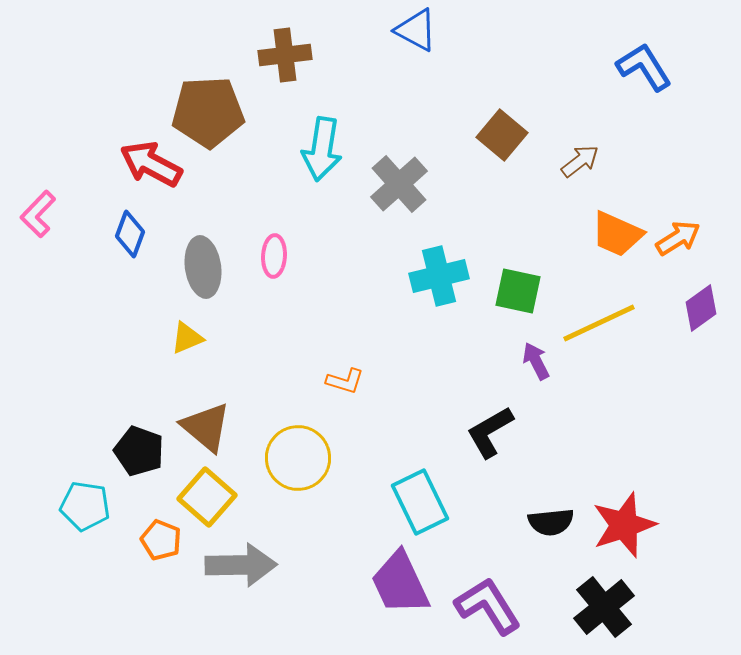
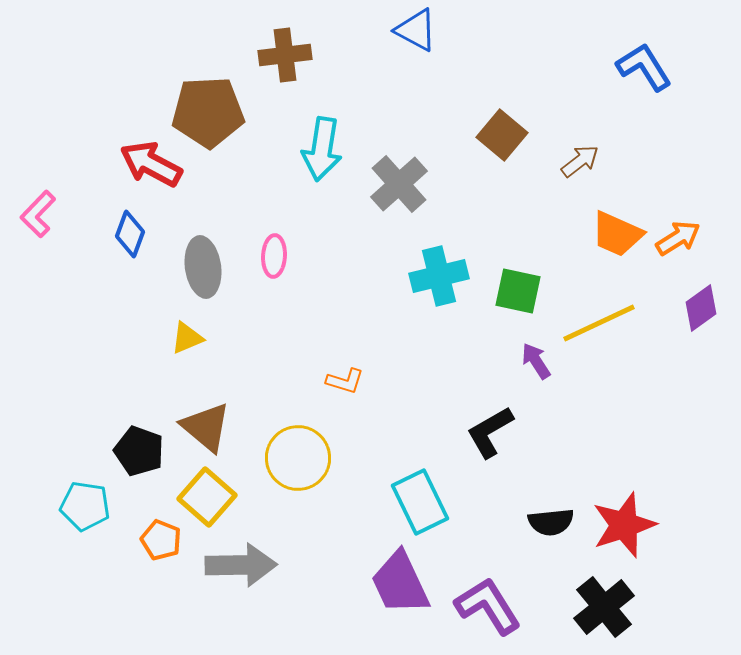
purple arrow: rotated 6 degrees counterclockwise
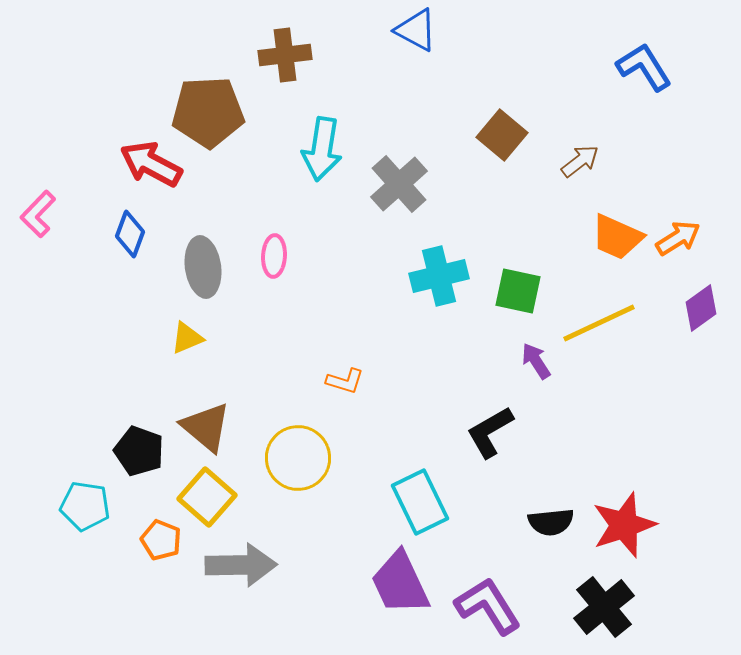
orange trapezoid: moved 3 px down
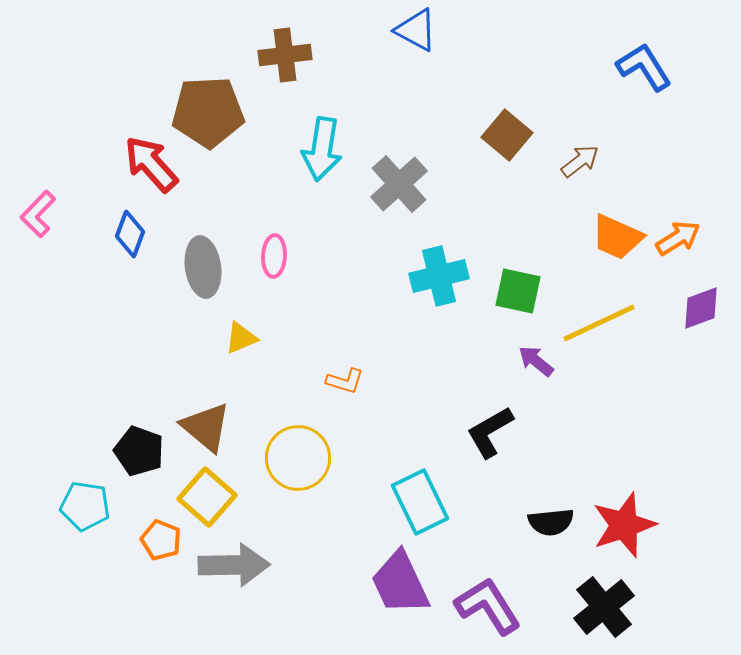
brown square: moved 5 px right
red arrow: rotated 20 degrees clockwise
purple diamond: rotated 15 degrees clockwise
yellow triangle: moved 54 px right
purple arrow: rotated 18 degrees counterclockwise
gray arrow: moved 7 px left
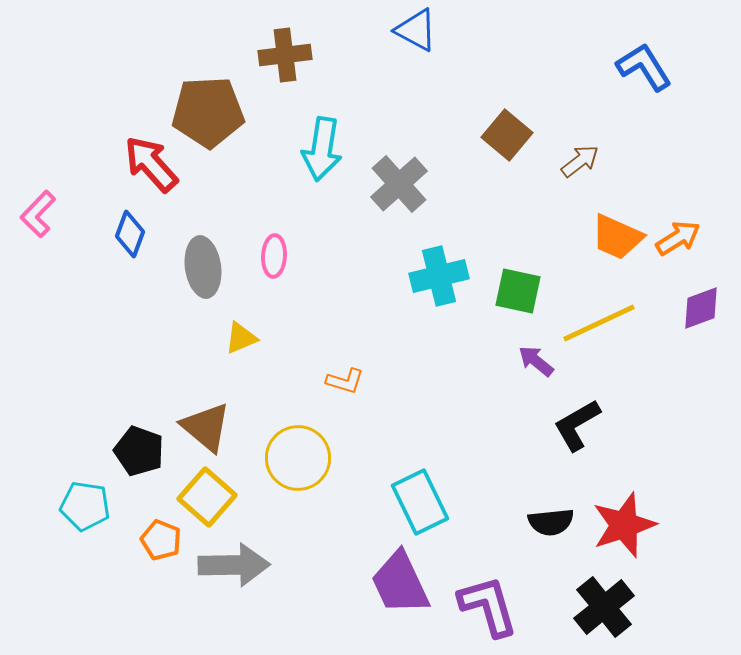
black L-shape: moved 87 px right, 7 px up
purple L-shape: rotated 16 degrees clockwise
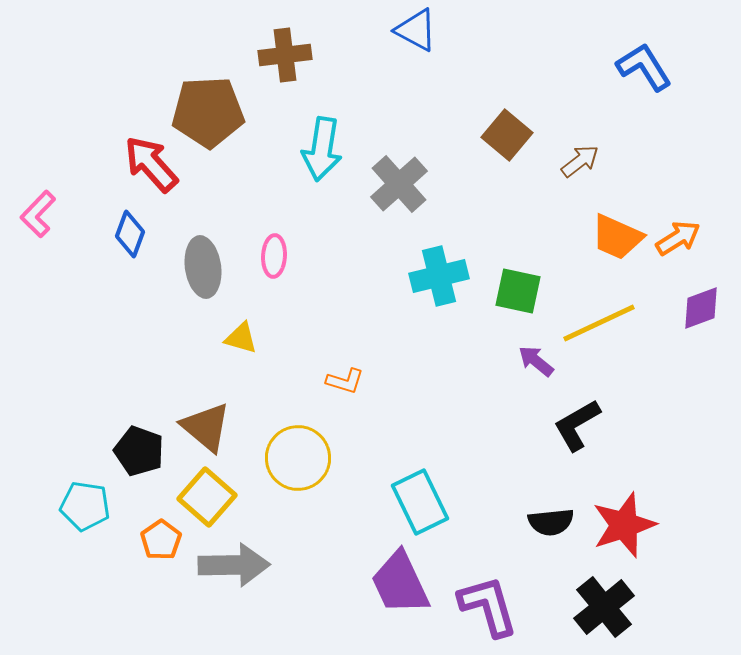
yellow triangle: rotated 39 degrees clockwise
orange pentagon: rotated 15 degrees clockwise
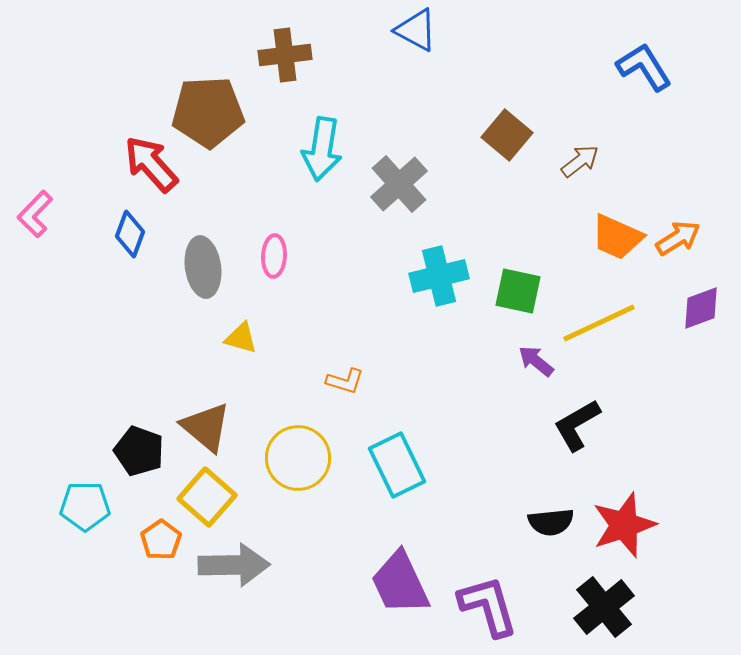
pink L-shape: moved 3 px left
cyan rectangle: moved 23 px left, 37 px up
cyan pentagon: rotated 9 degrees counterclockwise
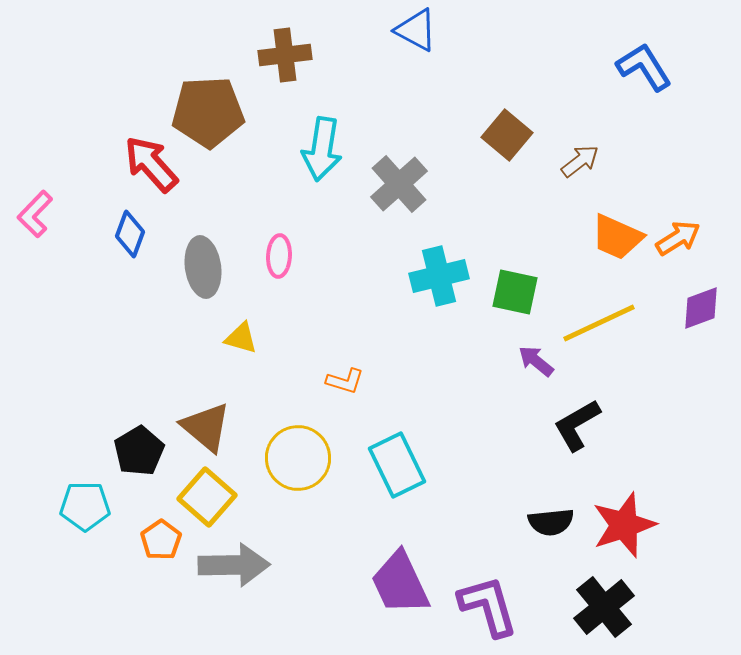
pink ellipse: moved 5 px right
green square: moved 3 px left, 1 px down
black pentagon: rotated 21 degrees clockwise
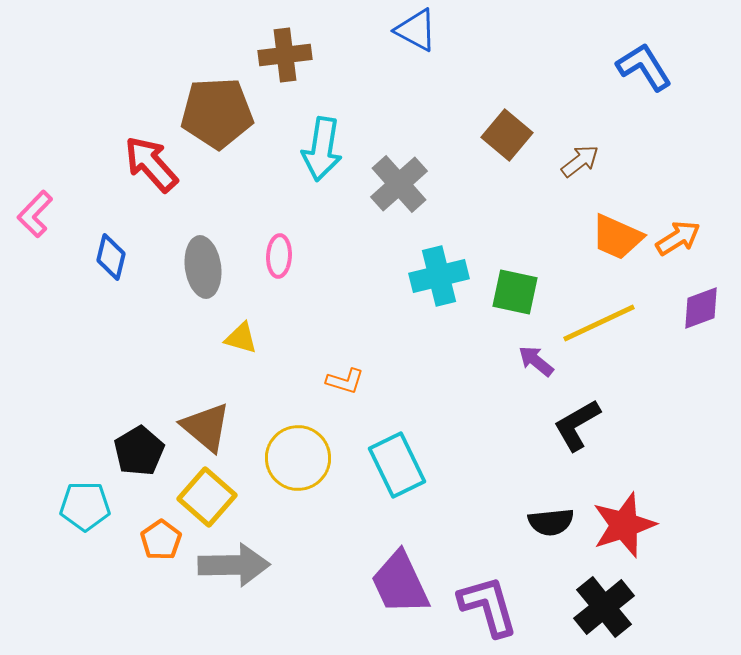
brown pentagon: moved 9 px right, 1 px down
blue diamond: moved 19 px left, 23 px down; rotated 6 degrees counterclockwise
